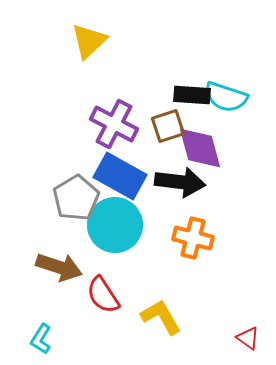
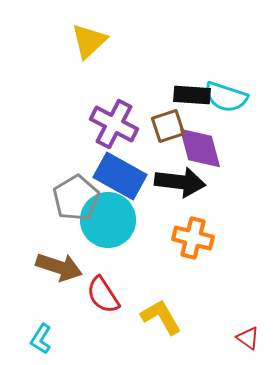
cyan circle: moved 7 px left, 5 px up
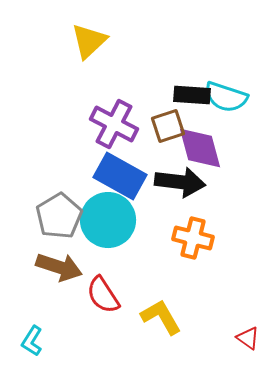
gray pentagon: moved 17 px left, 18 px down
cyan L-shape: moved 9 px left, 2 px down
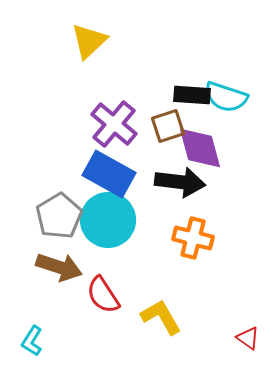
purple cross: rotated 12 degrees clockwise
blue rectangle: moved 11 px left, 2 px up
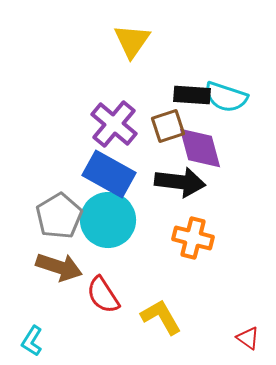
yellow triangle: moved 43 px right; rotated 12 degrees counterclockwise
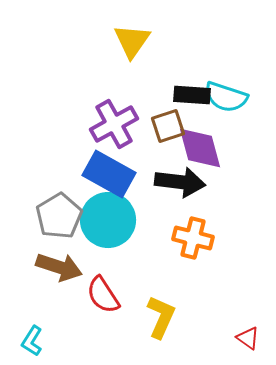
purple cross: rotated 21 degrees clockwise
yellow L-shape: rotated 54 degrees clockwise
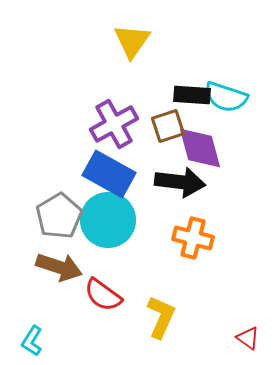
red semicircle: rotated 21 degrees counterclockwise
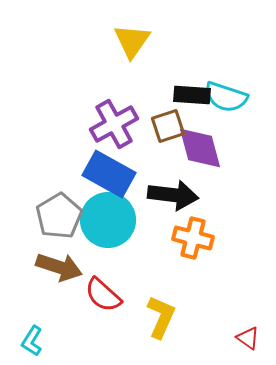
black arrow: moved 7 px left, 13 px down
red semicircle: rotated 6 degrees clockwise
